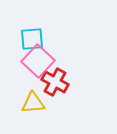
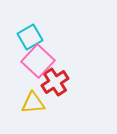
cyan square: moved 2 px left, 2 px up; rotated 25 degrees counterclockwise
red cross: rotated 28 degrees clockwise
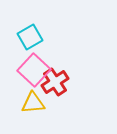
pink square: moved 4 px left, 9 px down
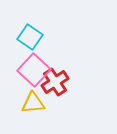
cyan square: rotated 25 degrees counterclockwise
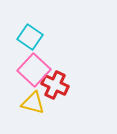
red cross: moved 3 px down; rotated 32 degrees counterclockwise
yellow triangle: rotated 20 degrees clockwise
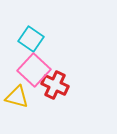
cyan square: moved 1 px right, 2 px down
yellow triangle: moved 16 px left, 6 px up
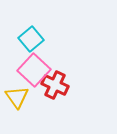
cyan square: rotated 15 degrees clockwise
yellow triangle: rotated 40 degrees clockwise
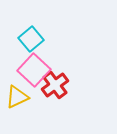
red cross: rotated 28 degrees clockwise
yellow triangle: rotated 40 degrees clockwise
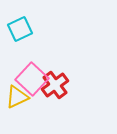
cyan square: moved 11 px left, 10 px up; rotated 15 degrees clockwise
pink square: moved 2 px left, 9 px down
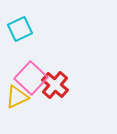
pink square: moved 1 px left, 1 px up
red cross: rotated 12 degrees counterclockwise
